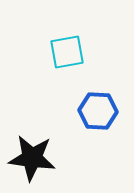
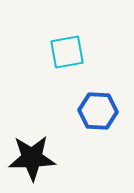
black star: rotated 9 degrees counterclockwise
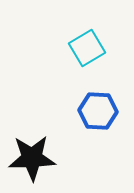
cyan square: moved 20 px right, 4 px up; rotated 21 degrees counterclockwise
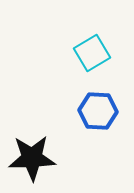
cyan square: moved 5 px right, 5 px down
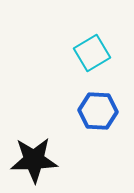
black star: moved 2 px right, 2 px down
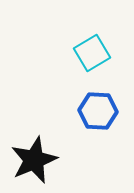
black star: rotated 21 degrees counterclockwise
